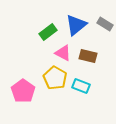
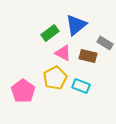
gray rectangle: moved 19 px down
green rectangle: moved 2 px right, 1 px down
yellow pentagon: rotated 15 degrees clockwise
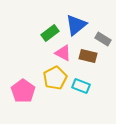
gray rectangle: moved 2 px left, 4 px up
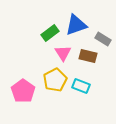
blue triangle: rotated 20 degrees clockwise
pink triangle: rotated 30 degrees clockwise
yellow pentagon: moved 2 px down
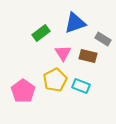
blue triangle: moved 1 px left, 2 px up
green rectangle: moved 9 px left
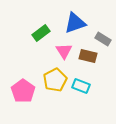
pink triangle: moved 1 px right, 2 px up
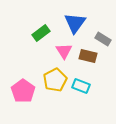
blue triangle: rotated 35 degrees counterclockwise
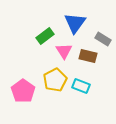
green rectangle: moved 4 px right, 3 px down
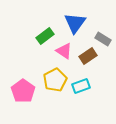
pink triangle: rotated 24 degrees counterclockwise
brown rectangle: rotated 48 degrees counterclockwise
cyan rectangle: rotated 42 degrees counterclockwise
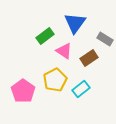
gray rectangle: moved 2 px right
brown rectangle: moved 1 px right, 2 px down
cyan rectangle: moved 3 px down; rotated 18 degrees counterclockwise
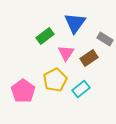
pink triangle: moved 2 px right, 2 px down; rotated 30 degrees clockwise
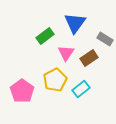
pink pentagon: moved 1 px left
